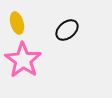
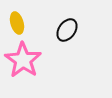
black ellipse: rotated 15 degrees counterclockwise
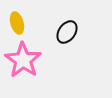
black ellipse: moved 2 px down
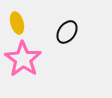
pink star: moved 1 px up
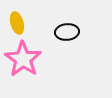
black ellipse: rotated 50 degrees clockwise
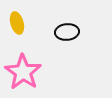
pink star: moved 13 px down
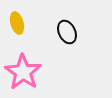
black ellipse: rotated 70 degrees clockwise
